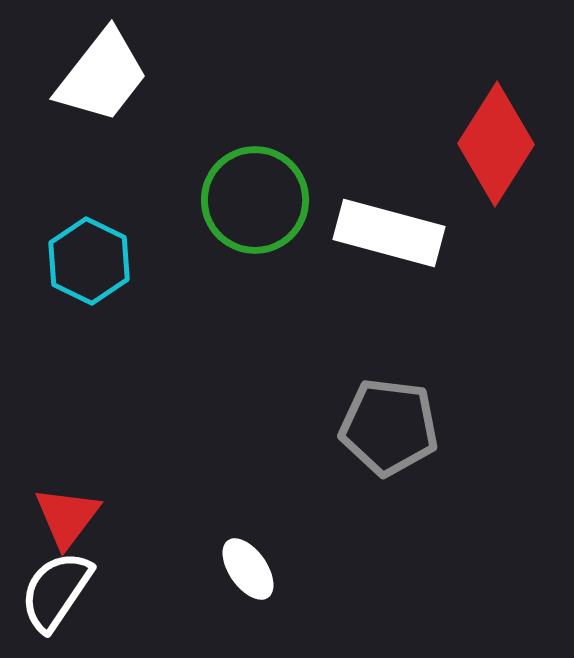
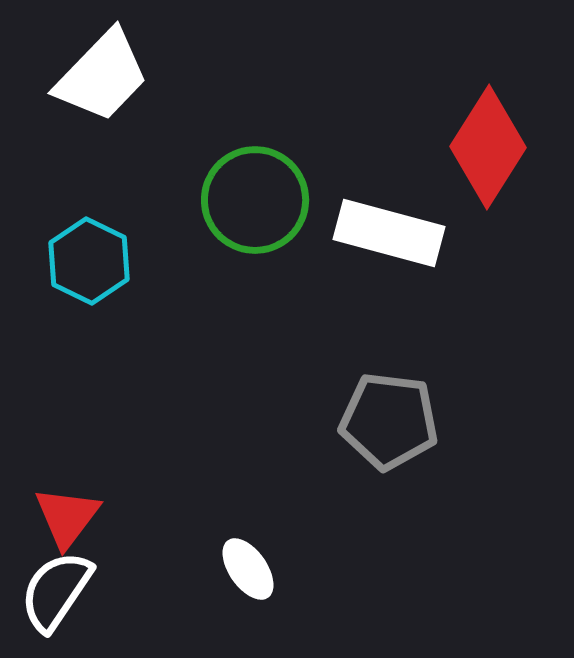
white trapezoid: rotated 6 degrees clockwise
red diamond: moved 8 px left, 3 px down
gray pentagon: moved 6 px up
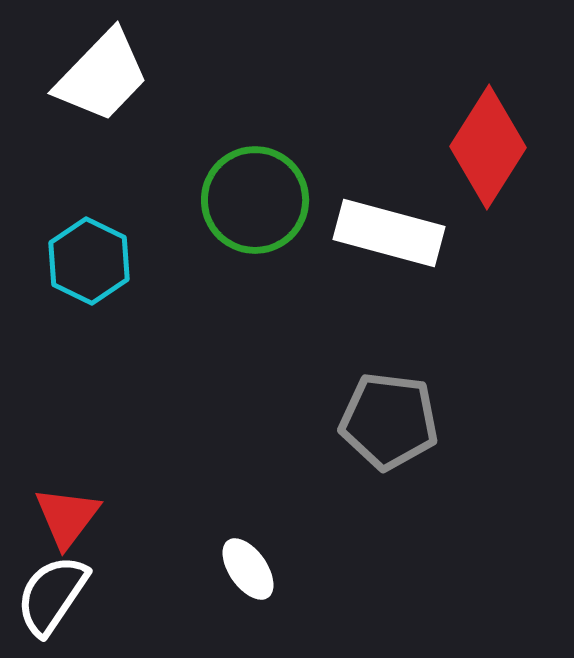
white semicircle: moved 4 px left, 4 px down
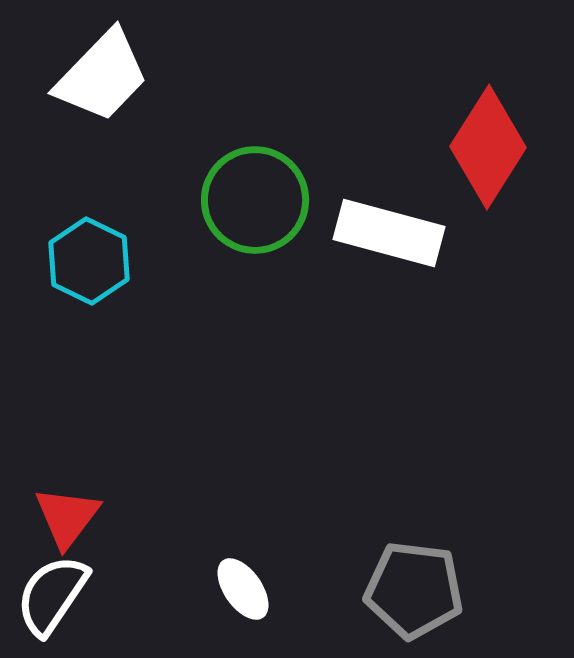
gray pentagon: moved 25 px right, 169 px down
white ellipse: moved 5 px left, 20 px down
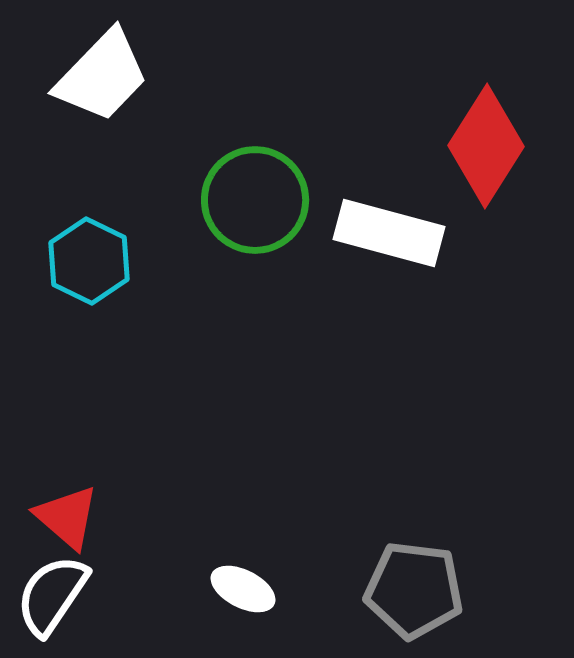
red diamond: moved 2 px left, 1 px up
red triangle: rotated 26 degrees counterclockwise
white ellipse: rotated 28 degrees counterclockwise
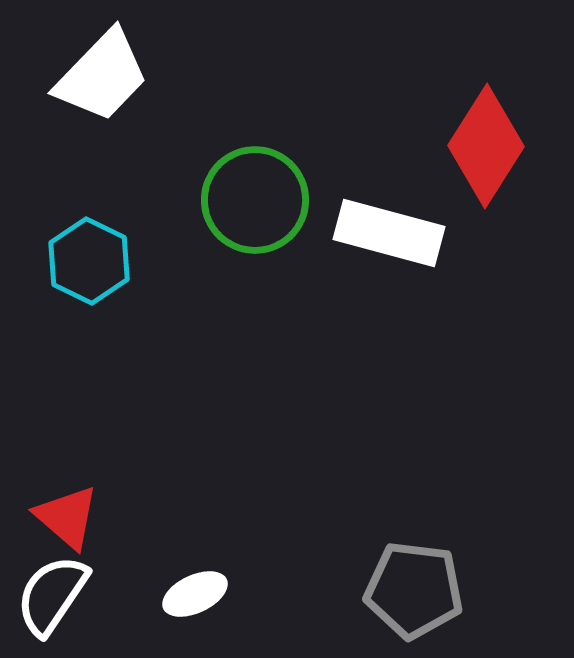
white ellipse: moved 48 px left, 5 px down; rotated 52 degrees counterclockwise
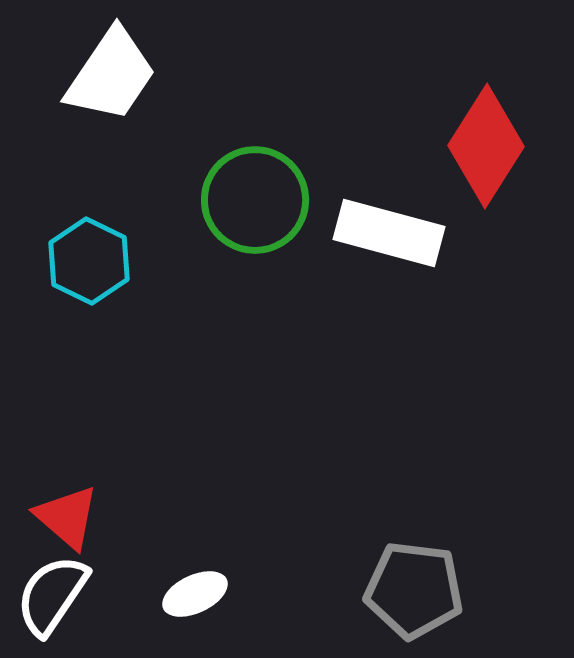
white trapezoid: moved 9 px right, 1 px up; rotated 10 degrees counterclockwise
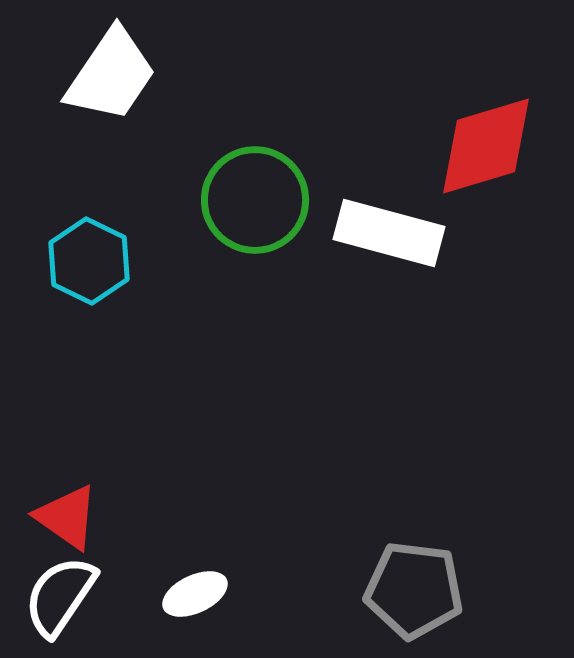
red diamond: rotated 41 degrees clockwise
red triangle: rotated 6 degrees counterclockwise
white semicircle: moved 8 px right, 1 px down
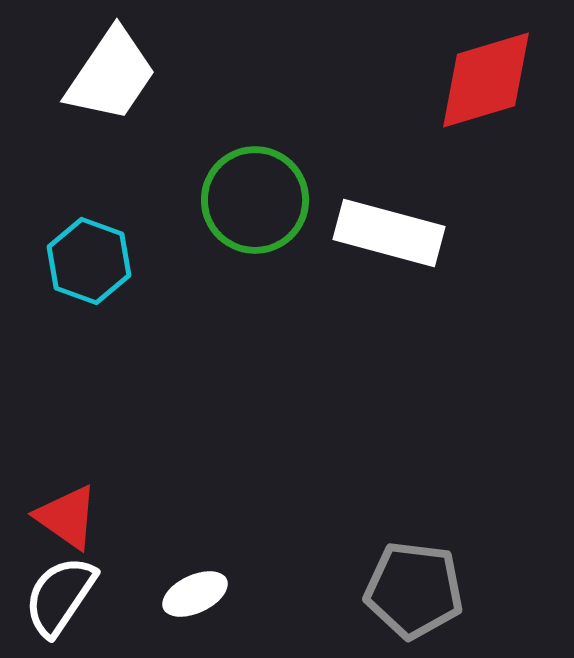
red diamond: moved 66 px up
cyan hexagon: rotated 6 degrees counterclockwise
